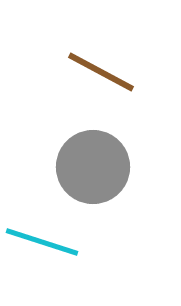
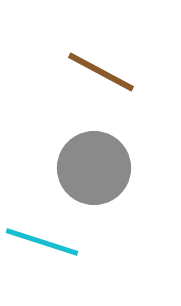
gray circle: moved 1 px right, 1 px down
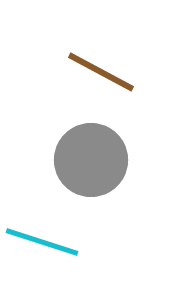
gray circle: moved 3 px left, 8 px up
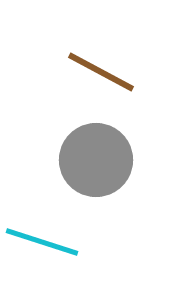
gray circle: moved 5 px right
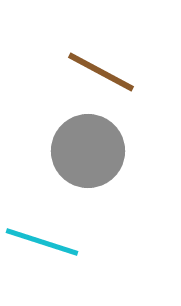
gray circle: moved 8 px left, 9 px up
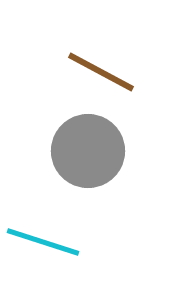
cyan line: moved 1 px right
